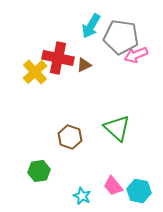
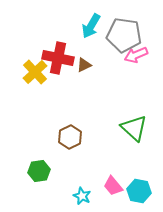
gray pentagon: moved 3 px right, 2 px up
green triangle: moved 17 px right
brown hexagon: rotated 15 degrees clockwise
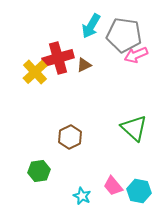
red cross: rotated 28 degrees counterclockwise
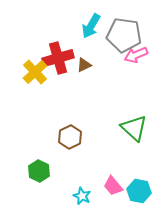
green hexagon: rotated 25 degrees counterclockwise
